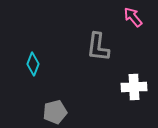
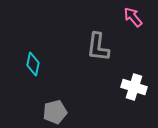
cyan diamond: rotated 10 degrees counterclockwise
white cross: rotated 20 degrees clockwise
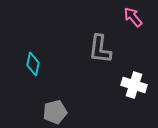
gray L-shape: moved 2 px right, 2 px down
white cross: moved 2 px up
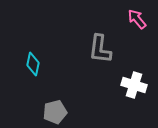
pink arrow: moved 4 px right, 2 px down
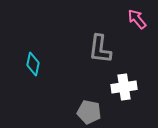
white cross: moved 10 px left, 2 px down; rotated 25 degrees counterclockwise
gray pentagon: moved 34 px right; rotated 25 degrees clockwise
